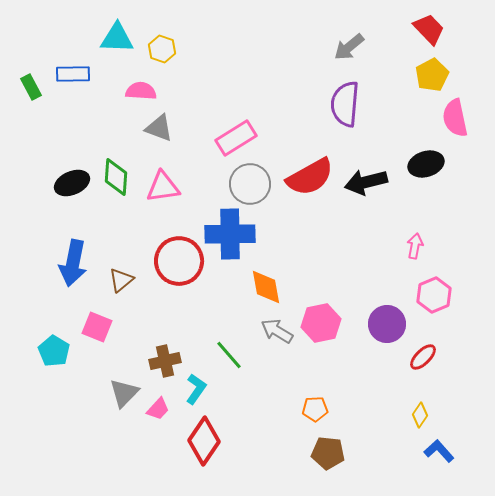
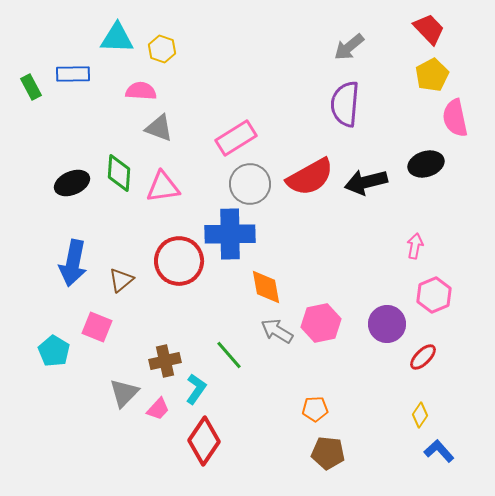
green diamond at (116, 177): moved 3 px right, 4 px up
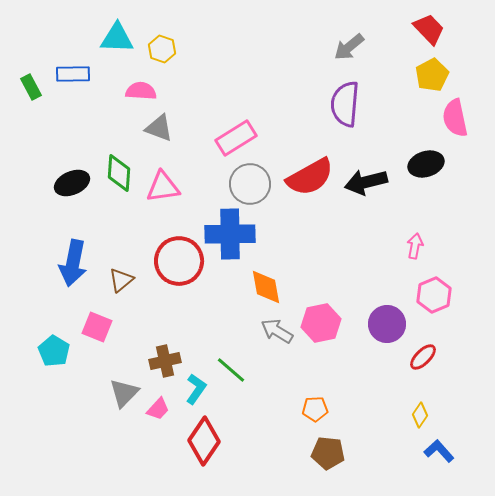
green line at (229, 355): moved 2 px right, 15 px down; rotated 8 degrees counterclockwise
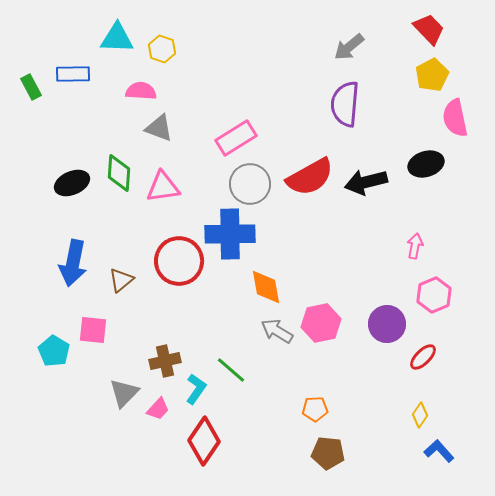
pink square at (97, 327): moved 4 px left, 3 px down; rotated 16 degrees counterclockwise
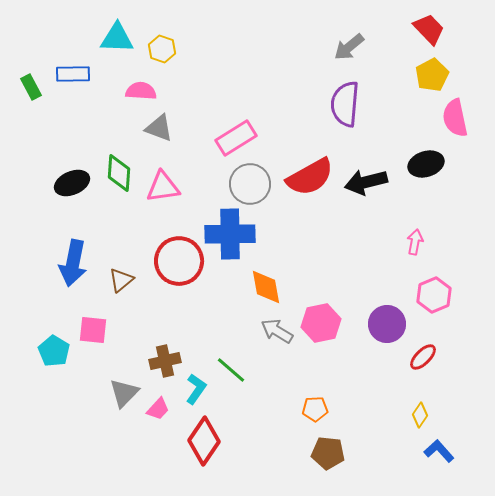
pink arrow at (415, 246): moved 4 px up
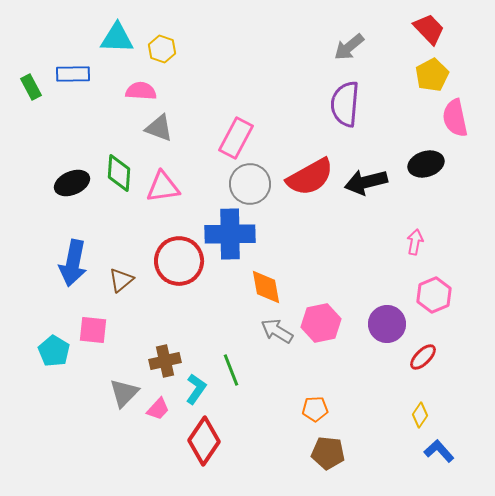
pink rectangle at (236, 138): rotated 30 degrees counterclockwise
green line at (231, 370): rotated 28 degrees clockwise
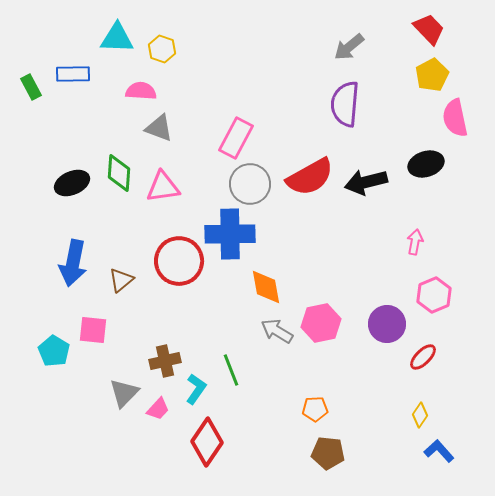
red diamond at (204, 441): moved 3 px right, 1 px down
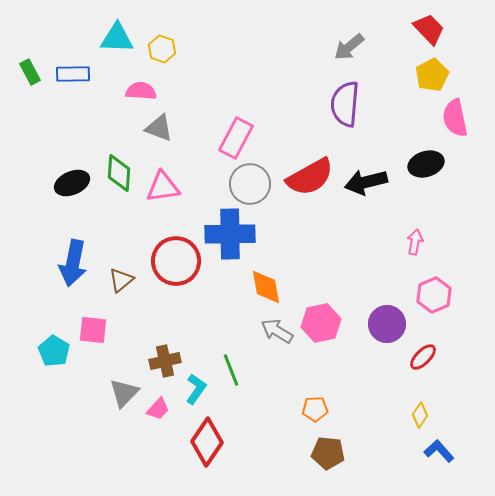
green rectangle at (31, 87): moved 1 px left, 15 px up
red circle at (179, 261): moved 3 px left
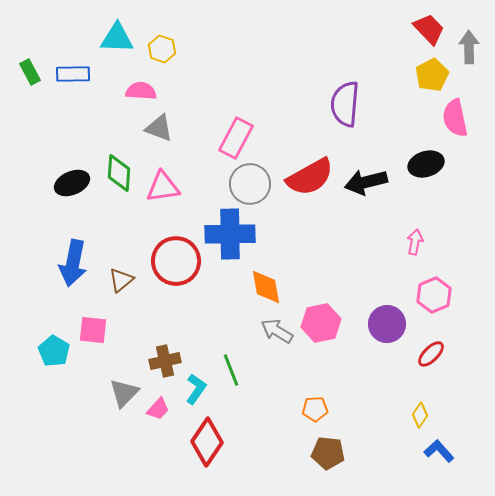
gray arrow at (349, 47): moved 120 px right; rotated 128 degrees clockwise
red ellipse at (423, 357): moved 8 px right, 3 px up
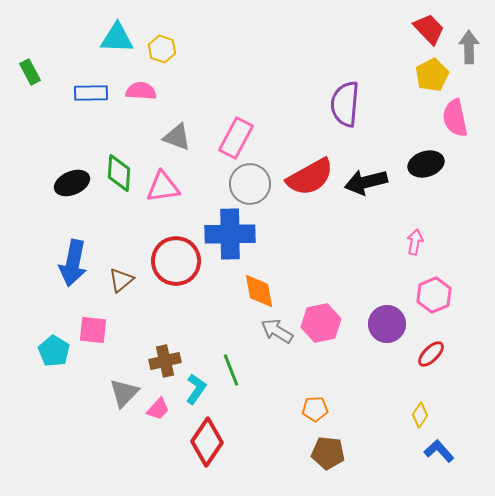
blue rectangle at (73, 74): moved 18 px right, 19 px down
gray triangle at (159, 128): moved 18 px right, 9 px down
orange diamond at (266, 287): moved 7 px left, 4 px down
